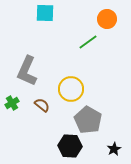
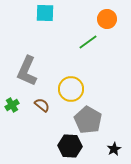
green cross: moved 2 px down
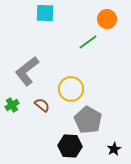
gray L-shape: rotated 28 degrees clockwise
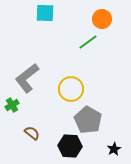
orange circle: moved 5 px left
gray L-shape: moved 7 px down
brown semicircle: moved 10 px left, 28 px down
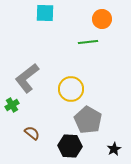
green line: rotated 30 degrees clockwise
